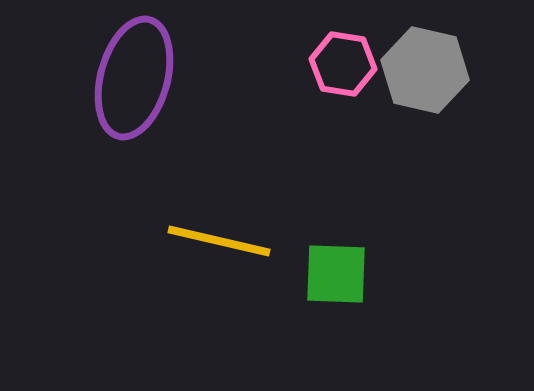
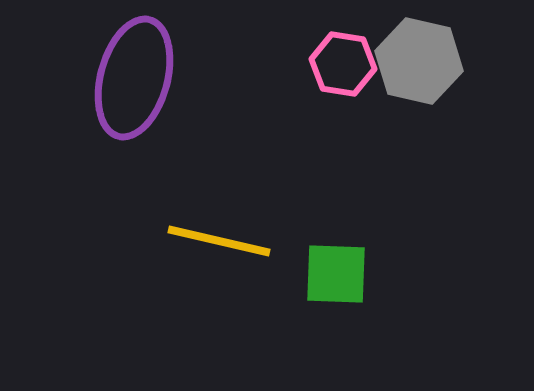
gray hexagon: moved 6 px left, 9 px up
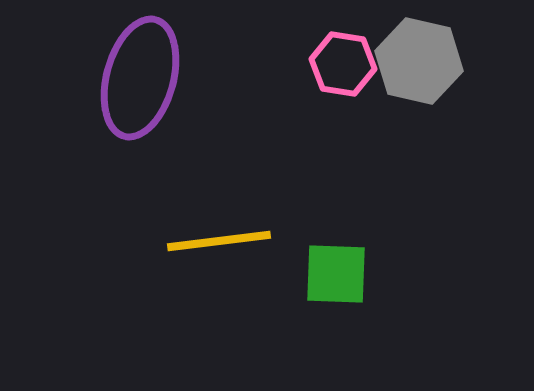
purple ellipse: moved 6 px right
yellow line: rotated 20 degrees counterclockwise
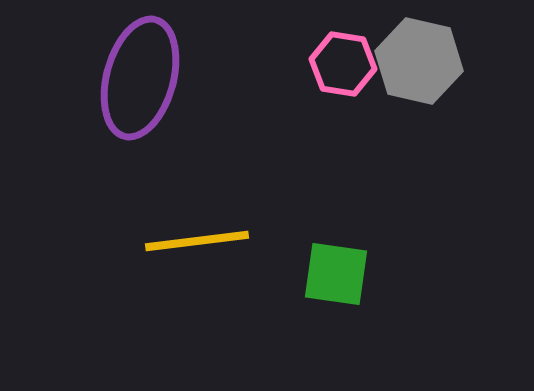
yellow line: moved 22 px left
green square: rotated 6 degrees clockwise
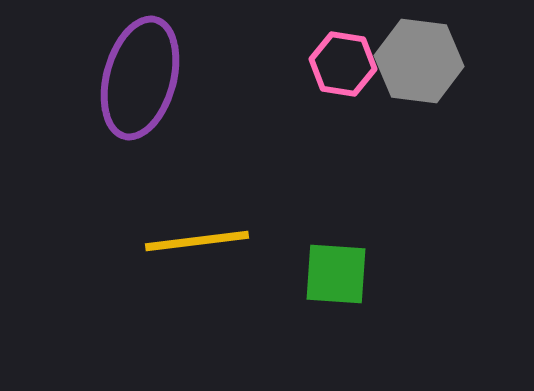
gray hexagon: rotated 6 degrees counterclockwise
green square: rotated 4 degrees counterclockwise
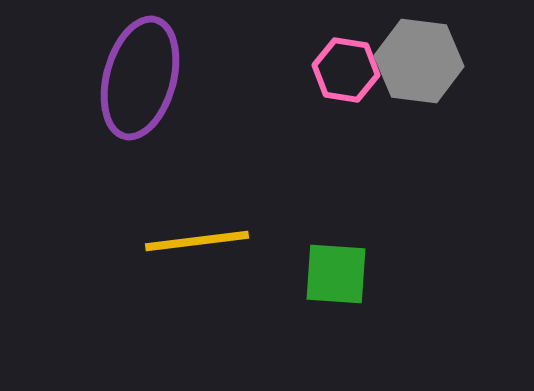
pink hexagon: moved 3 px right, 6 px down
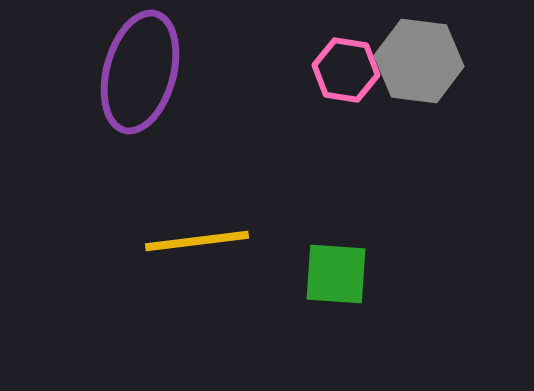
purple ellipse: moved 6 px up
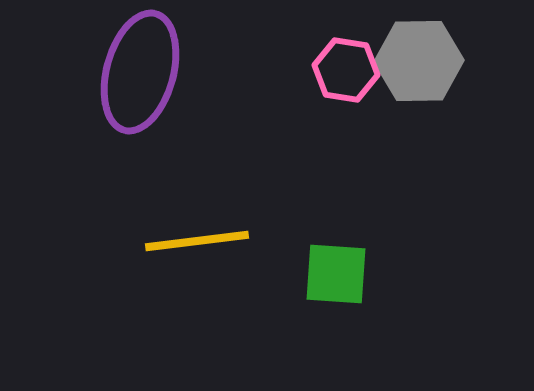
gray hexagon: rotated 8 degrees counterclockwise
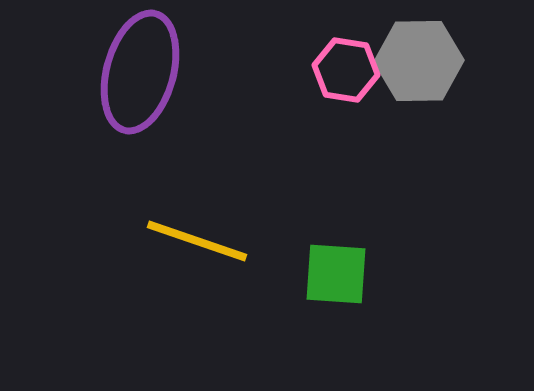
yellow line: rotated 26 degrees clockwise
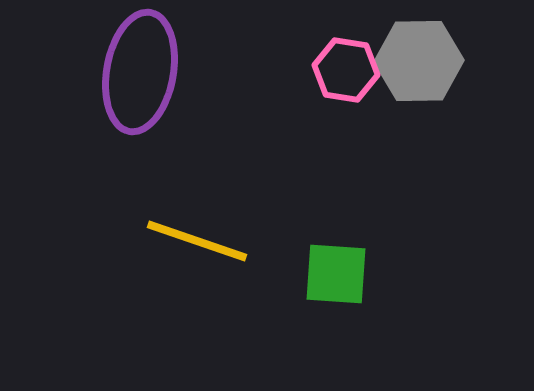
purple ellipse: rotated 5 degrees counterclockwise
